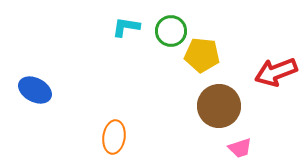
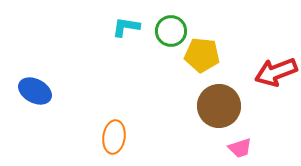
blue ellipse: moved 1 px down
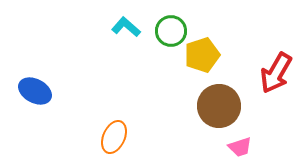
cyan L-shape: rotated 32 degrees clockwise
yellow pentagon: rotated 24 degrees counterclockwise
red arrow: moved 1 px down; rotated 39 degrees counterclockwise
orange ellipse: rotated 16 degrees clockwise
pink trapezoid: moved 1 px up
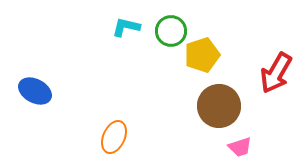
cyan L-shape: rotated 28 degrees counterclockwise
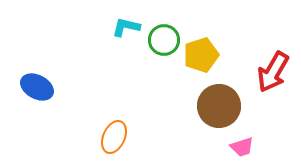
green circle: moved 7 px left, 9 px down
yellow pentagon: moved 1 px left
red arrow: moved 3 px left, 1 px up
blue ellipse: moved 2 px right, 4 px up
pink trapezoid: moved 2 px right
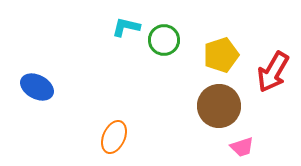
yellow pentagon: moved 20 px right
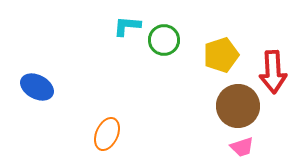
cyan L-shape: moved 1 px right, 1 px up; rotated 8 degrees counterclockwise
red arrow: rotated 33 degrees counterclockwise
brown circle: moved 19 px right
orange ellipse: moved 7 px left, 3 px up
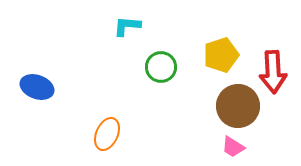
green circle: moved 3 px left, 27 px down
blue ellipse: rotated 8 degrees counterclockwise
pink trapezoid: moved 9 px left; rotated 50 degrees clockwise
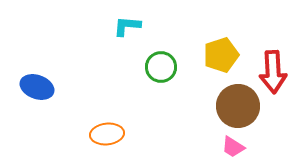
orange ellipse: rotated 60 degrees clockwise
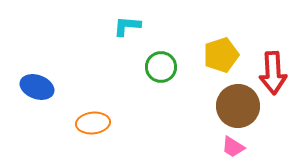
red arrow: moved 1 px down
orange ellipse: moved 14 px left, 11 px up
